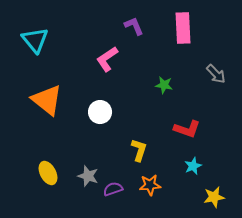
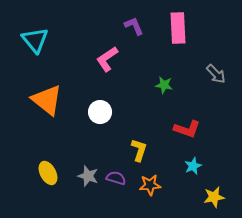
pink rectangle: moved 5 px left
purple semicircle: moved 3 px right, 11 px up; rotated 36 degrees clockwise
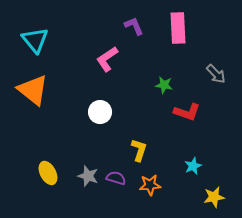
orange triangle: moved 14 px left, 10 px up
red L-shape: moved 17 px up
